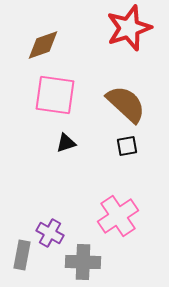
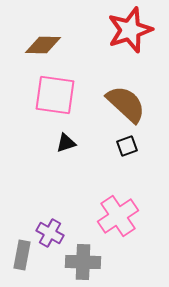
red star: moved 1 px right, 2 px down
brown diamond: rotated 21 degrees clockwise
black square: rotated 10 degrees counterclockwise
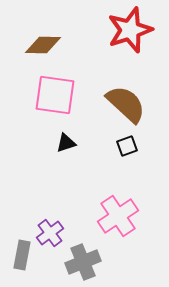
purple cross: rotated 24 degrees clockwise
gray cross: rotated 24 degrees counterclockwise
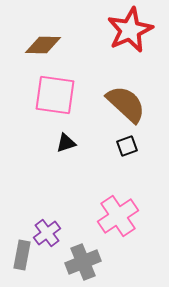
red star: rotated 6 degrees counterclockwise
purple cross: moved 3 px left
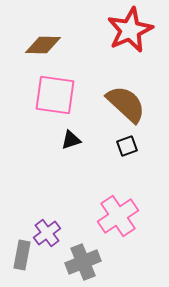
black triangle: moved 5 px right, 3 px up
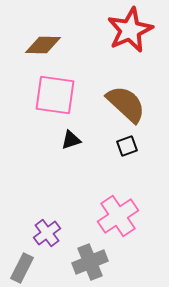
gray rectangle: moved 13 px down; rotated 16 degrees clockwise
gray cross: moved 7 px right
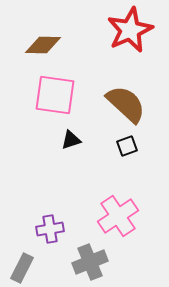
purple cross: moved 3 px right, 4 px up; rotated 28 degrees clockwise
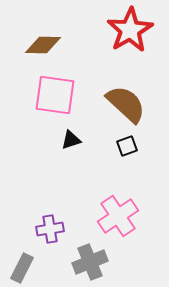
red star: rotated 6 degrees counterclockwise
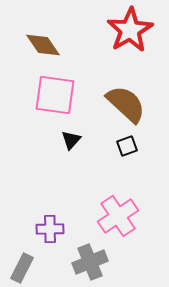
brown diamond: rotated 54 degrees clockwise
black triangle: rotated 30 degrees counterclockwise
purple cross: rotated 8 degrees clockwise
